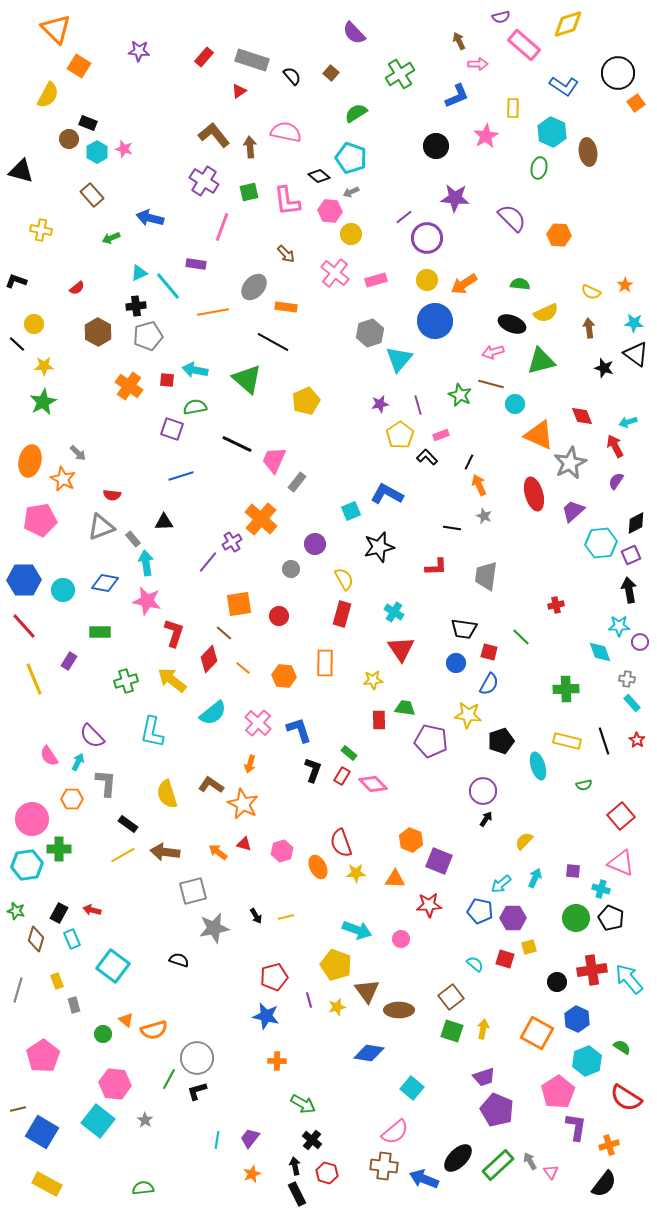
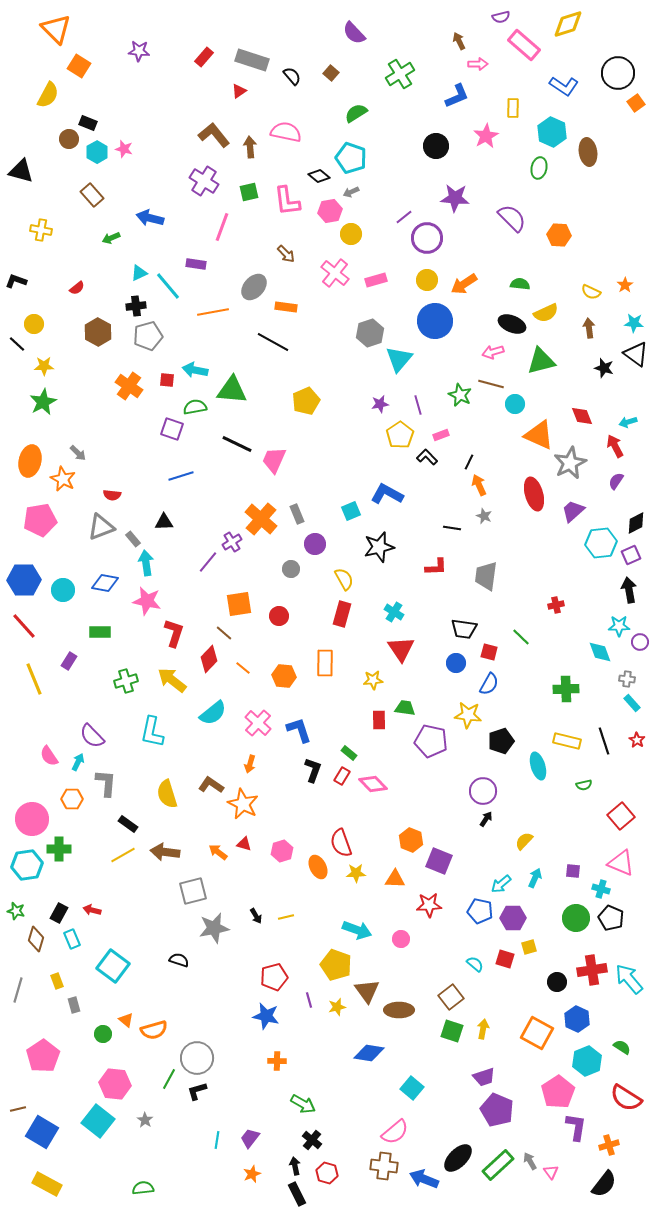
pink hexagon at (330, 211): rotated 15 degrees counterclockwise
green triangle at (247, 379): moved 15 px left, 11 px down; rotated 36 degrees counterclockwise
gray rectangle at (297, 482): moved 32 px down; rotated 60 degrees counterclockwise
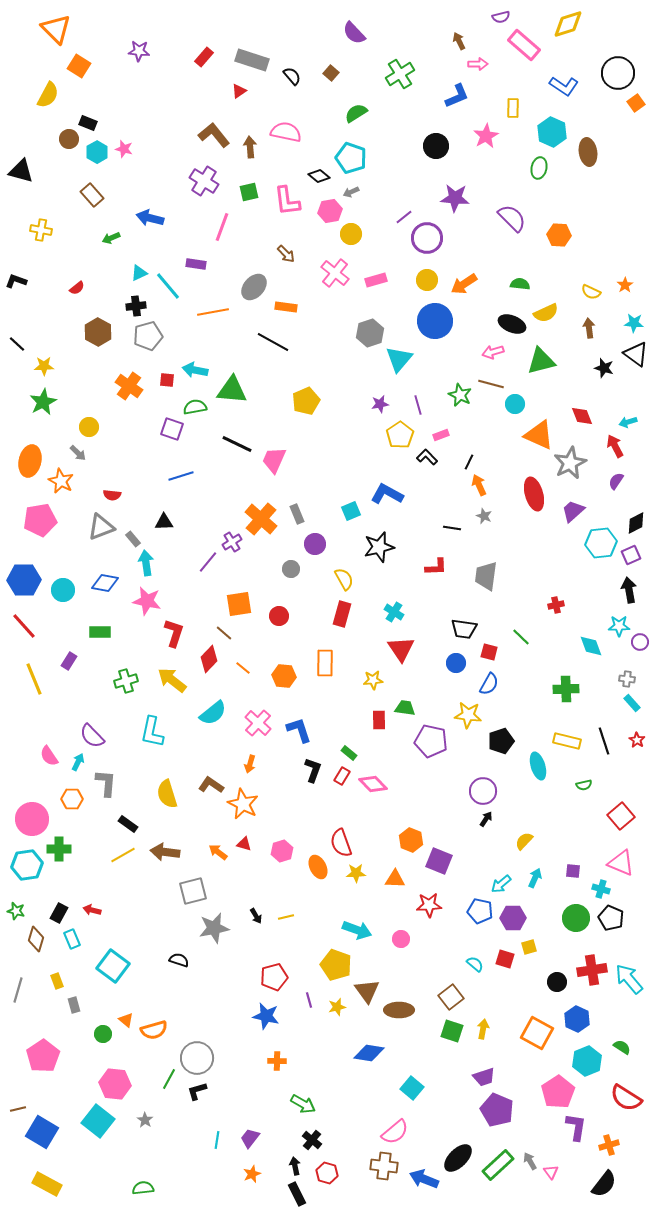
yellow circle at (34, 324): moved 55 px right, 103 px down
orange star at (63, 479): moved 2 px left, 2 px down
cyan diamond at (600, 652): moved 9 px left, 6 px up
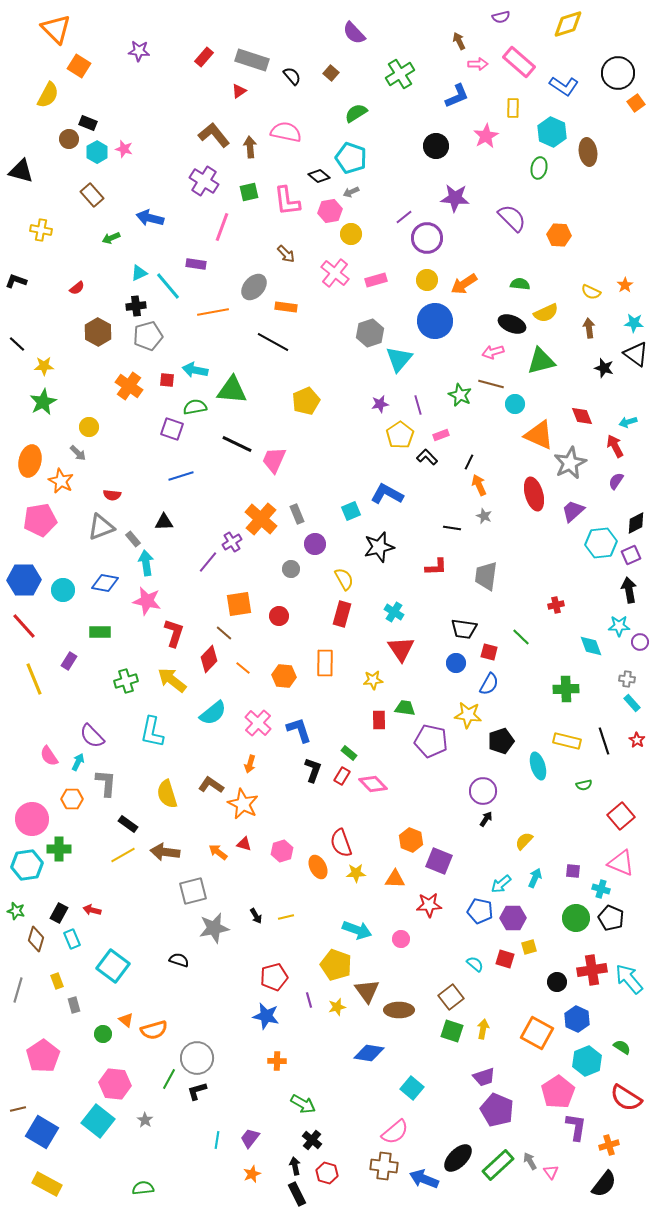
pink rectangle at (524, 45): moved 5 px left, 17 px down
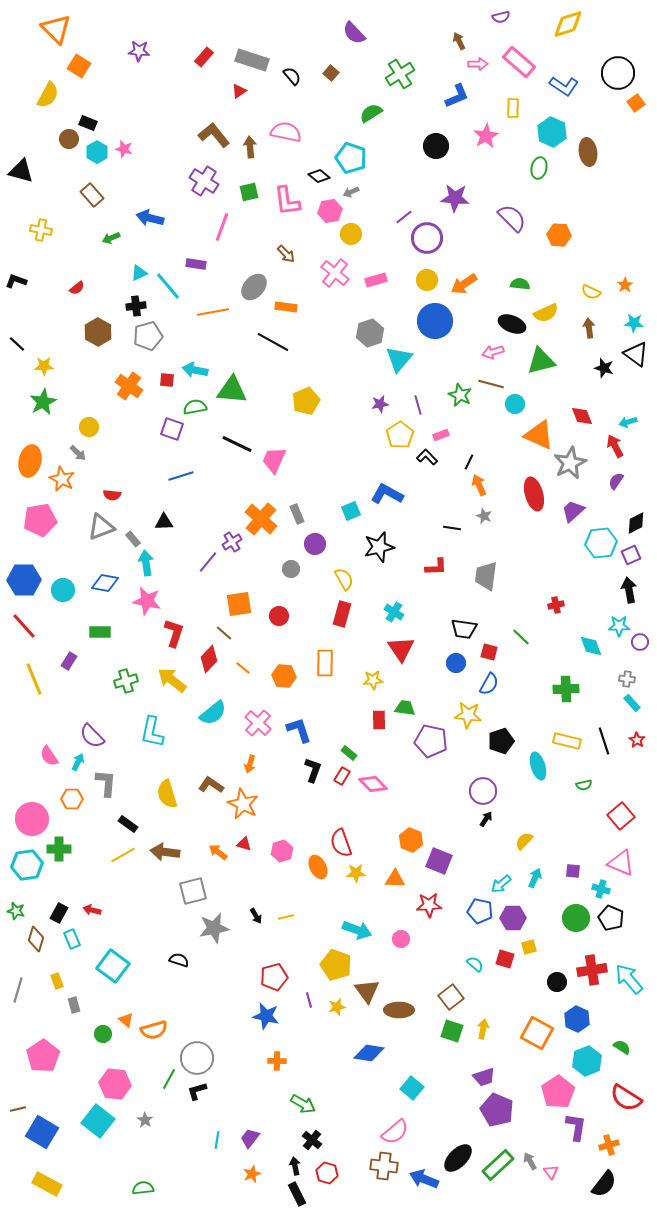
green semicircle at (356, 113): moved 15 px right
orange star at (61, 481): moved 1 px right, 2 px up
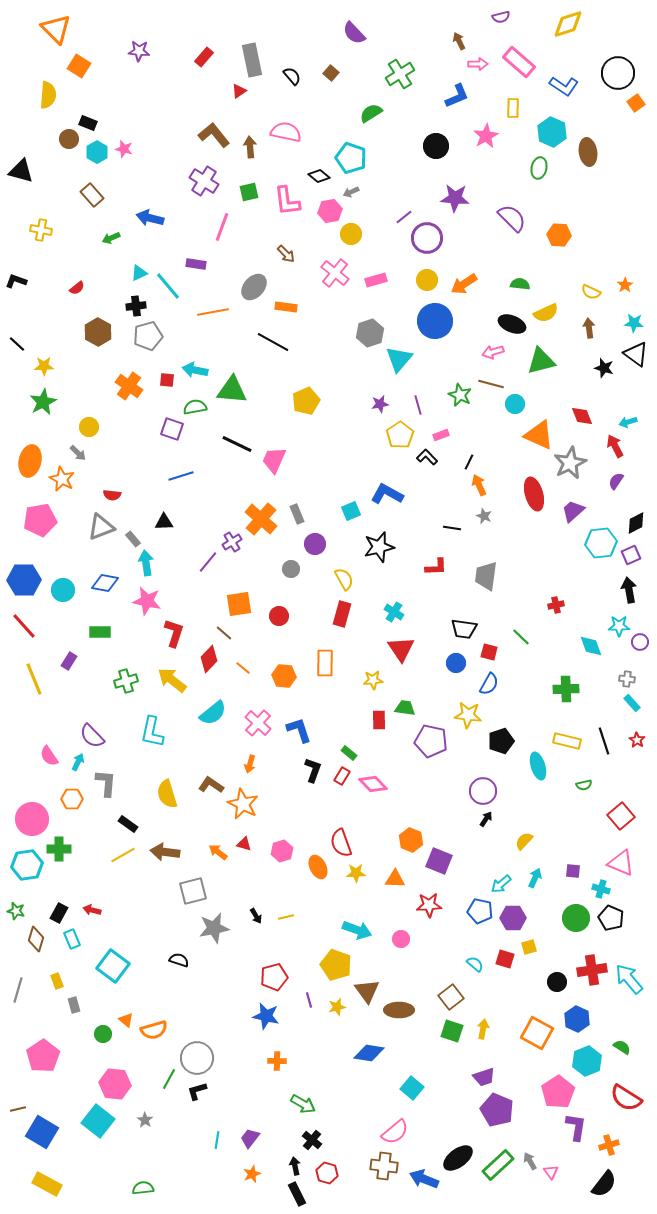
gray rectangle at (252, 60): rotated 60 degrees clockwise
yellow semicircle at (48, 95): rotated 24 degrees counterclockwise
black ellipse at (458, 1158): rotated 8 degrees clockwise
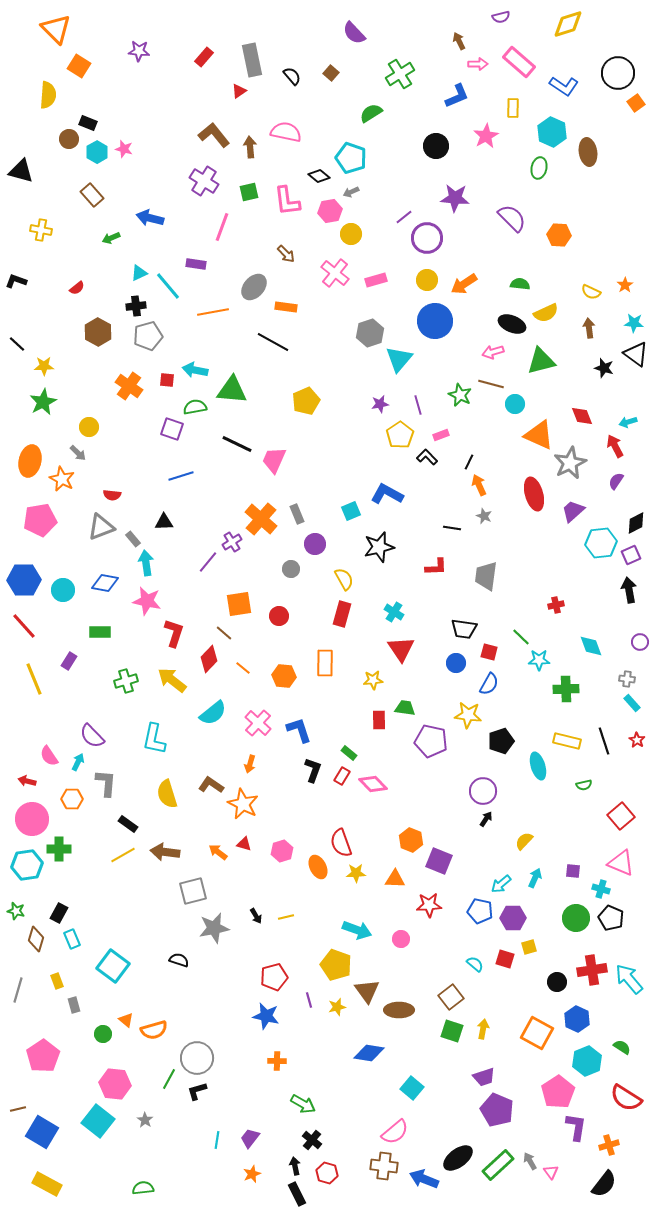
cyan star at (619, 626): moved 80 px left, 34 px down
cyan L-shape at (152, 732): moved 2 px right, 7 px down
red arrow at (92, 910): moved 65 px left, 129 px up
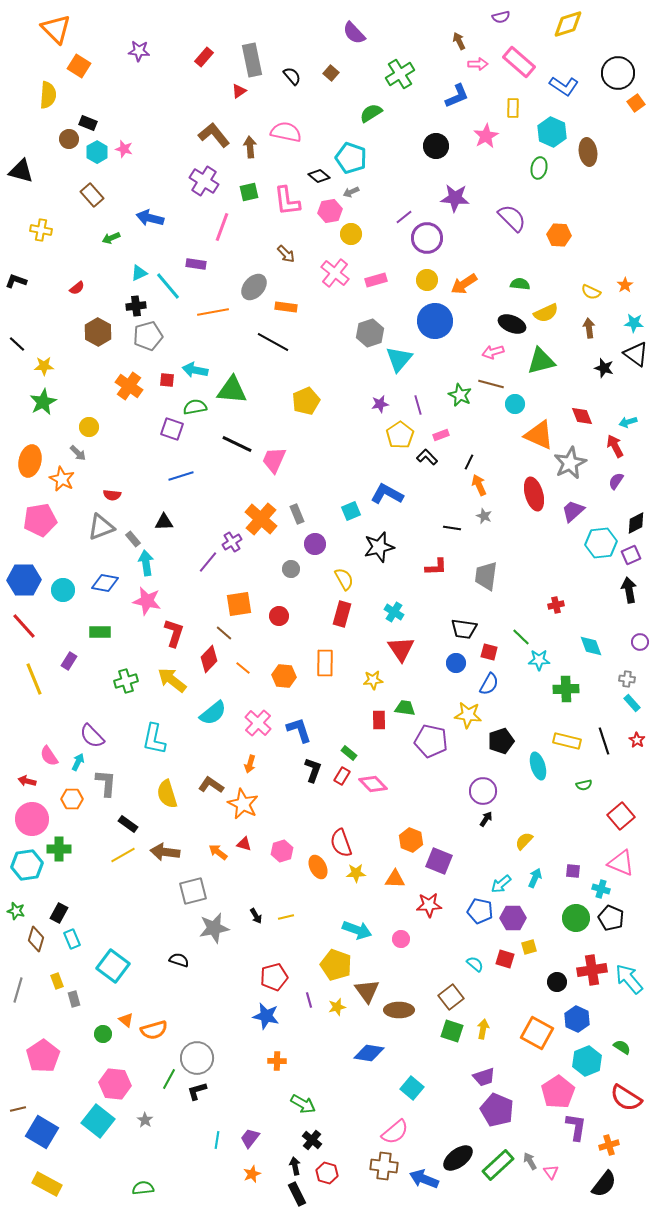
gray rectangle at (74, 1005): moved 6 px up
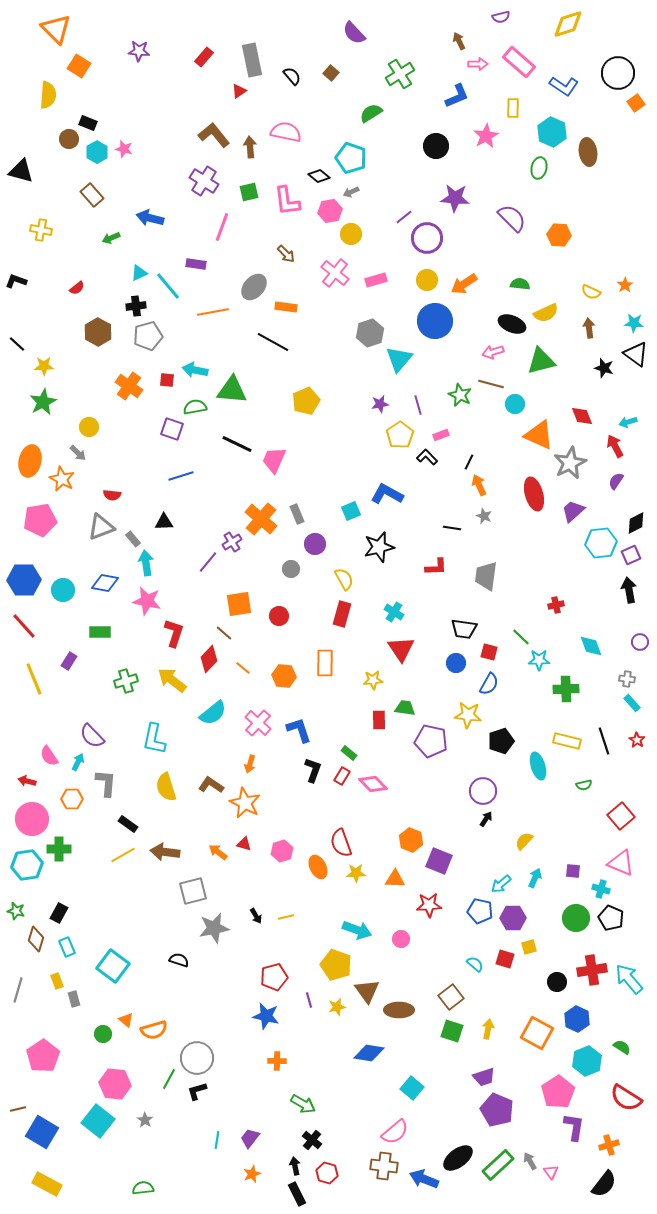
yellow semicircle at (167, 794): moved 1 px left, 7 px up
orange star at (243, 804): moved 2 px right, 1 px up
cyan rectangle at (72, 939): moved 5 px left, 8 px down
yellow arrow at (483, 1029): moved 5 px right
purple L-shape at (576, 1127): moved 2 px left
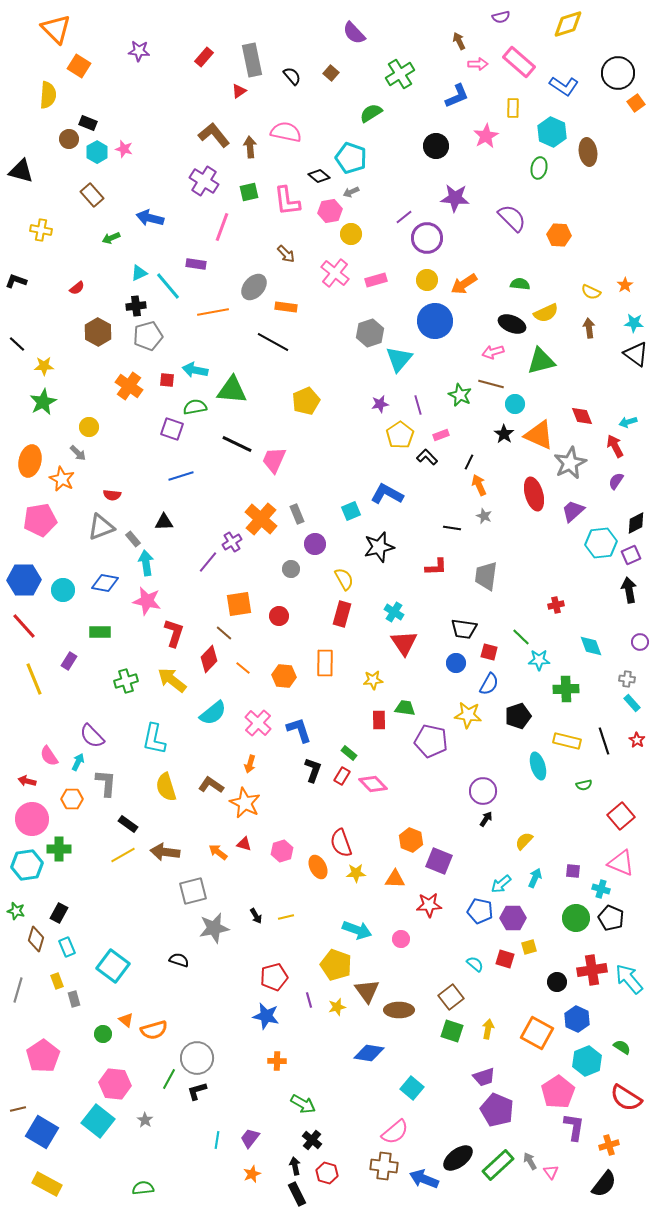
black star at (604, 368): moved 100 px left, 66 px down; rotated 18 degrees clockwise
red triangle at (401, 649): moved 3 px right, 6 px up
black pentagon at (501, 741): moved 17 px right, 25 px up
